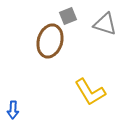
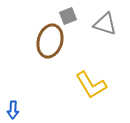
yellow L-shape: moved 1 px right, 7 px up
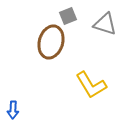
brown ellipse: moved 1 px right, 1 px down
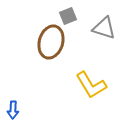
gray triangle: moved 1 px left, 4 px down
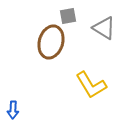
gray square: rotated 12 degrees clockwise
gray triangle: rotated 15 degrees clockwise
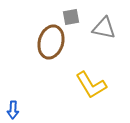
gray square: moved 3 px right, 1 px down
gray triangle: rotated 20 degrees counterclockwise
